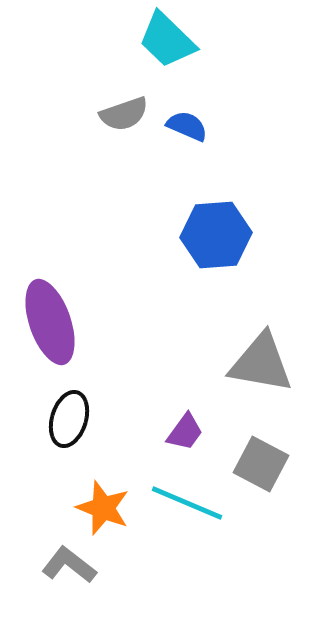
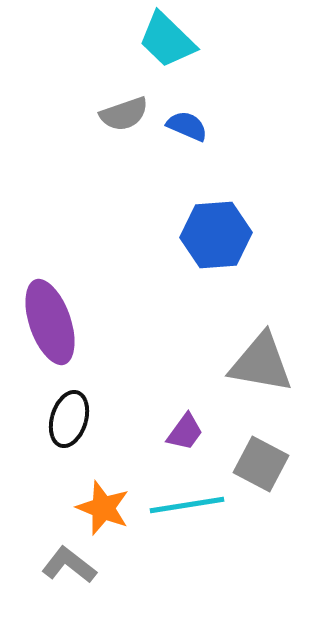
cyan line: moved 2 px down; rotated 32 degrees counterclockwise
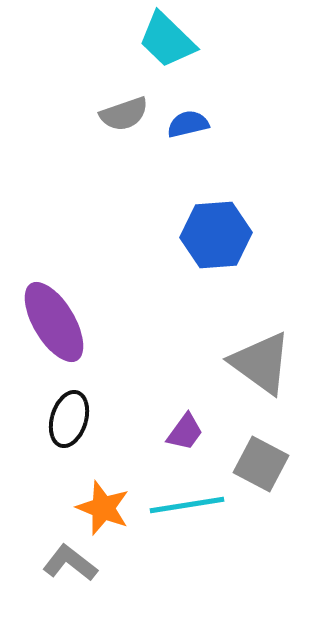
blue semicircle: moved 1 px right, 2 px up; rotated 36 degrees counterclockwise
purple ellipse: moved 4 px right; rotated 12 degrees counterclockwise
gray triangle: rotated 26 degrees clockwise
gray L-shape: moved 1 px right, 2 px up
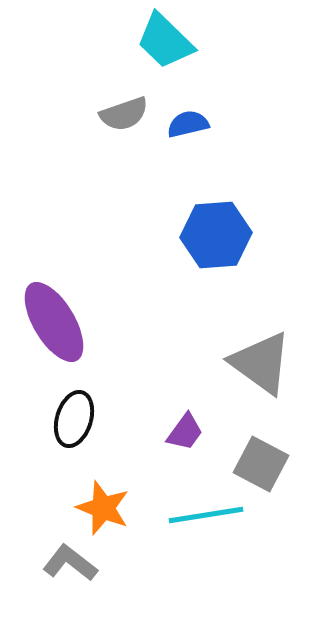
cyan trapezoid: moved 2 px left, 1 px down
black ellipse: moved 5 px right
cyan line: moved 19 px right, 10 px down
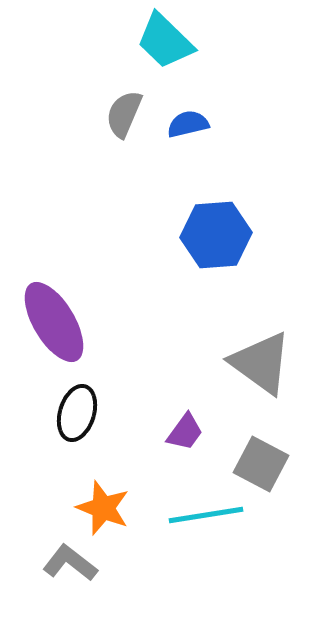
gray semicircle: rotated 132 degrees clockwise
black ellipse: moved 3 px right, 6 px up
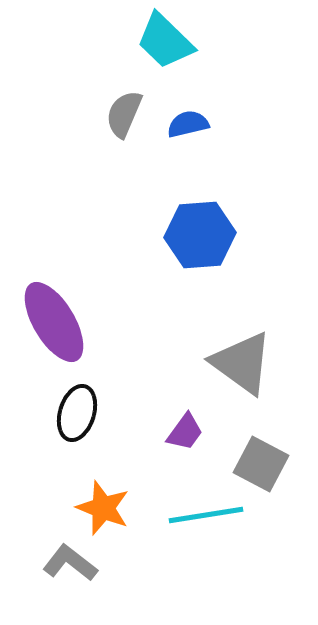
blue hexagon: moved 16 px left
gray triangle: moved 19 px left
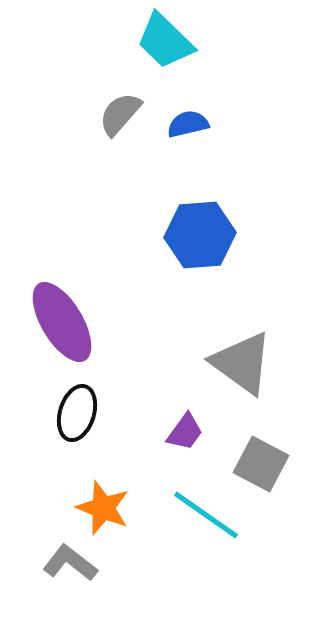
gray semicircle: moved 4 px left; rotated 18 degrees clockwise
purple ellipse: moved 8 px right
cyan line: rotated 44 degrees clockwise
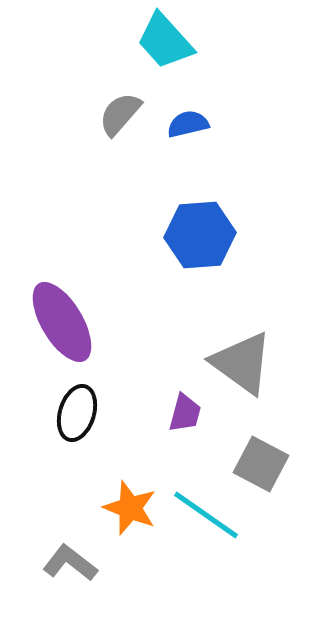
cyan trapezoid: rotated 4 degrees clockwise
purple trapezoid: moved 19 px up; rotated 21 degrees counterclockwise
orange star: moved 27 px right
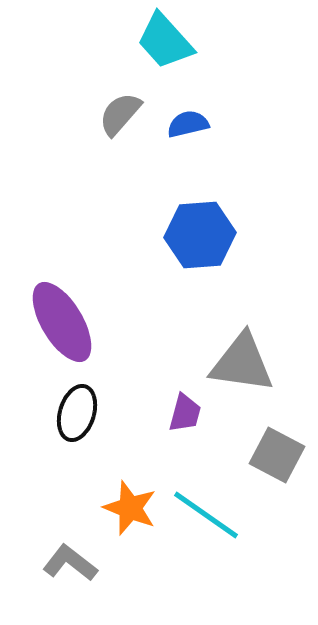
gray triangle: rotated 28 degrees counterclockwise
gray square: moved 16 px right, 9 px up
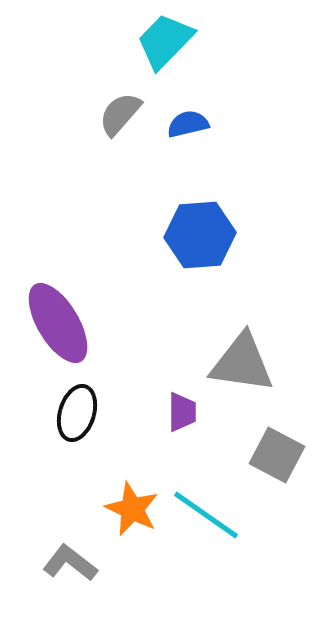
cyan trapezoid: rotated 86 degrees clockwise
purple ellipse: moved 4 px left, 1 px down
purple trapezoid: moved 3 px left, 1 px up; rotated 15 degrees counterclockwise
orange star: moved 2 px right, 1 px down; rotated 4 degrees clockwise
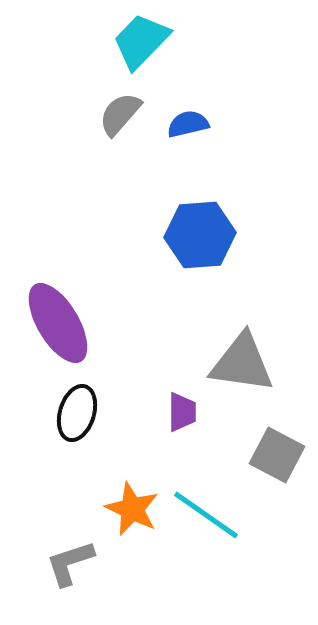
cyan trapezoid: moved 24 px left
gray L-shape: rotated 56 degrees counterclockwise
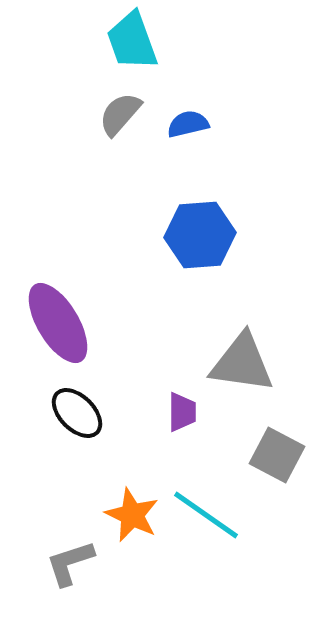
cyan trapezoid: moved 9 px left; rotated 64 degrees counterclockwise
black ellipse: rotated 62 degrees counterclockwise
orange star: moved 6 px down
